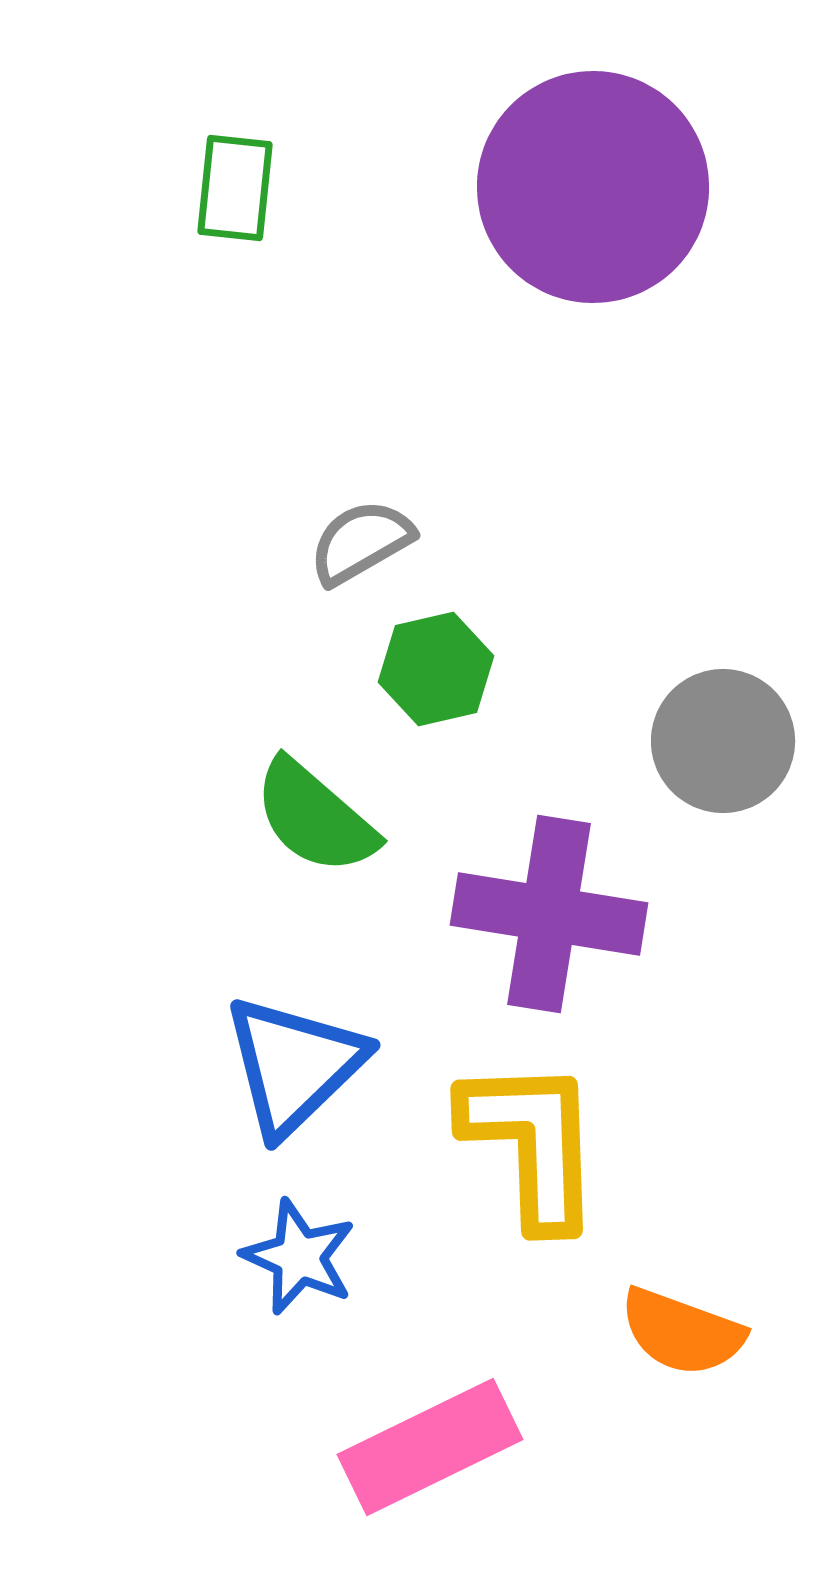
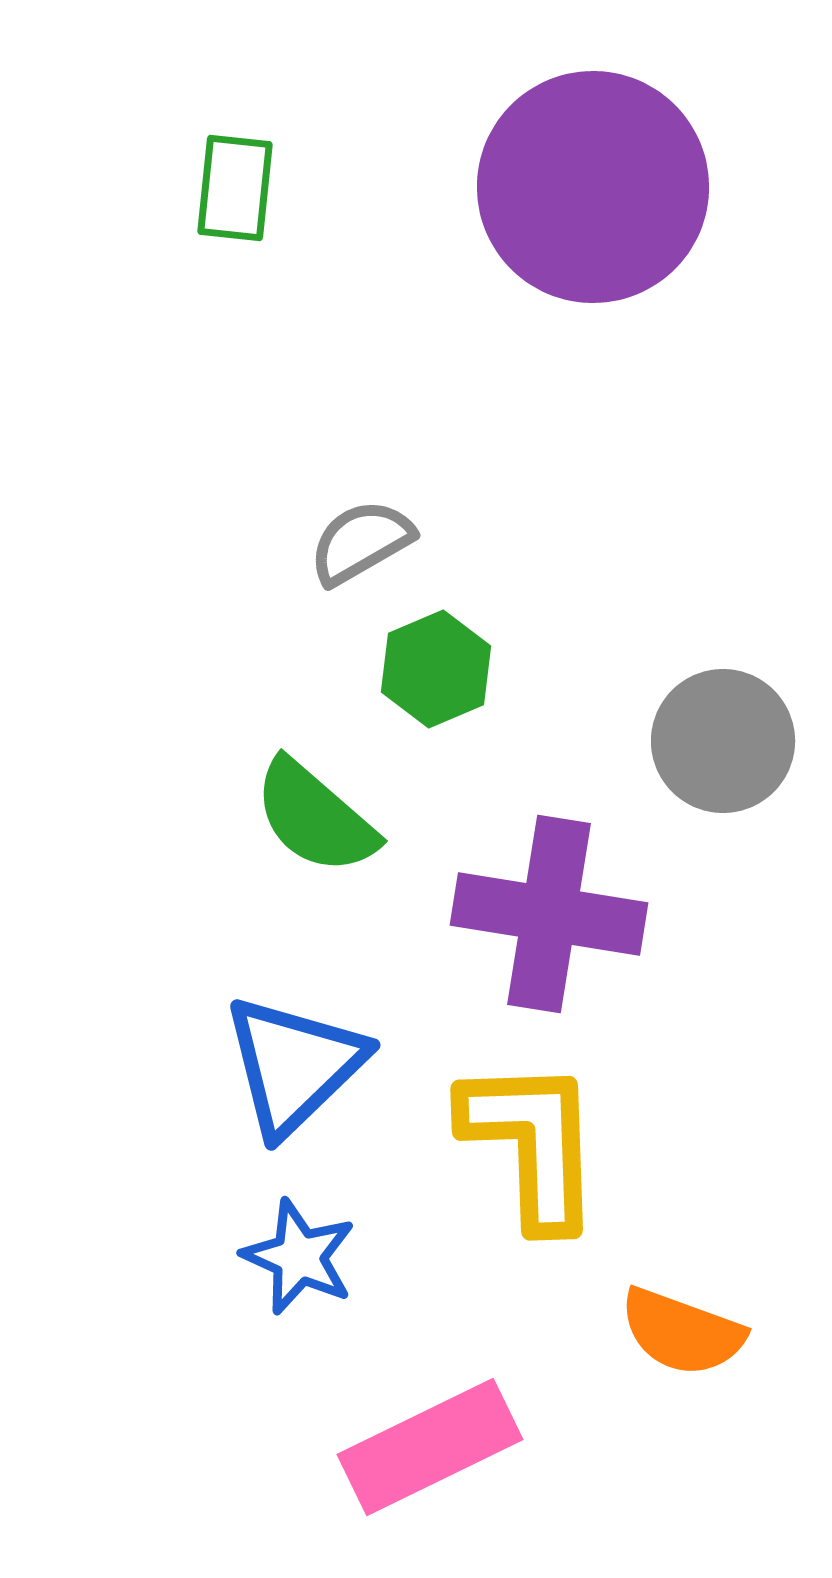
green hexagon: rotated 10 degrees counterclockwise
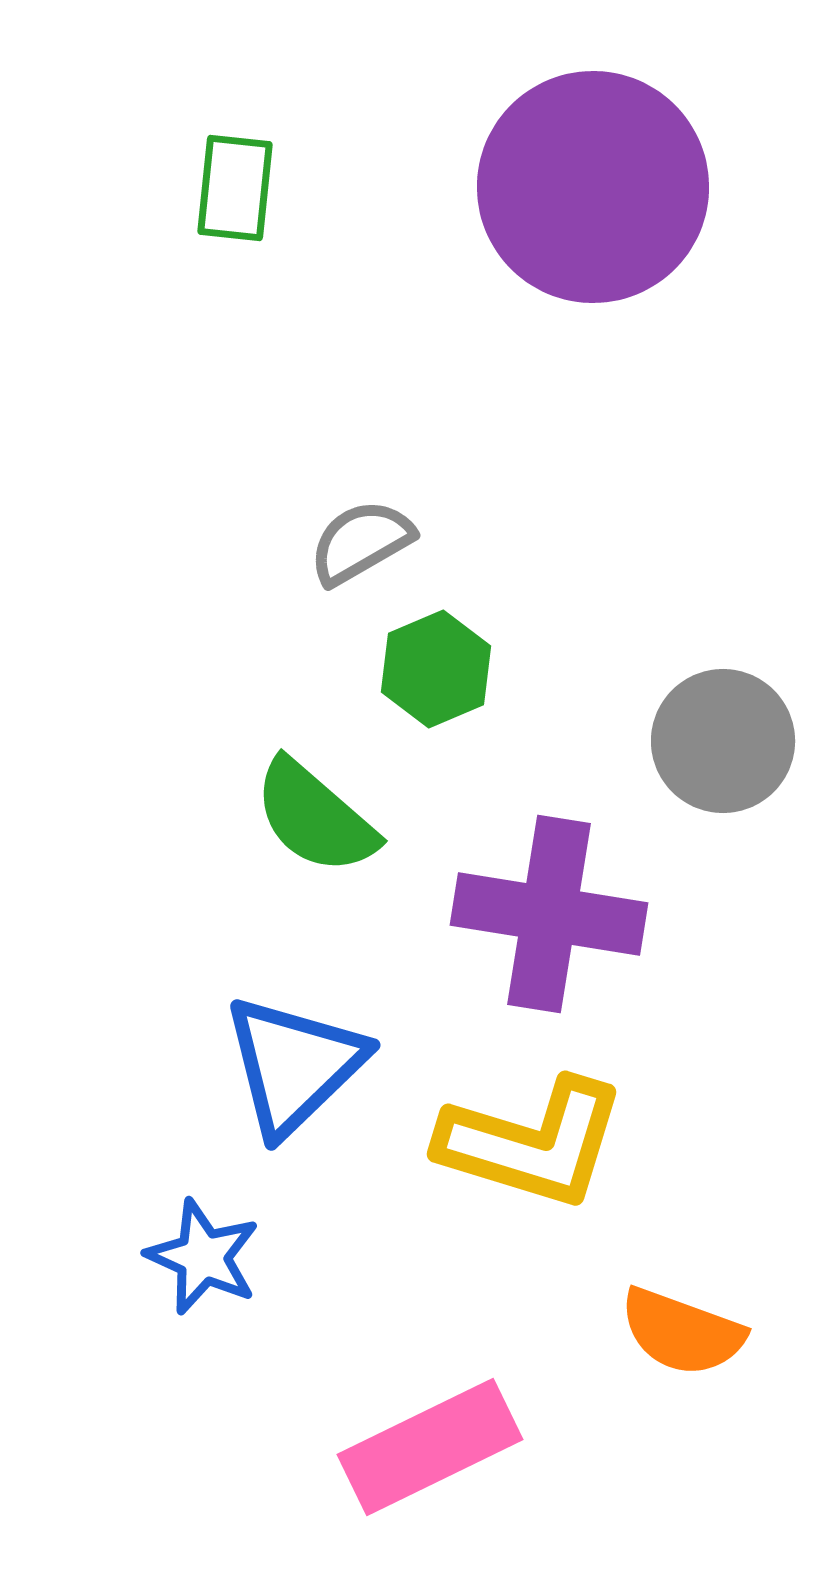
yellow L-shape: rotated 109 degrees clockwise
blue star: moved 96 px left
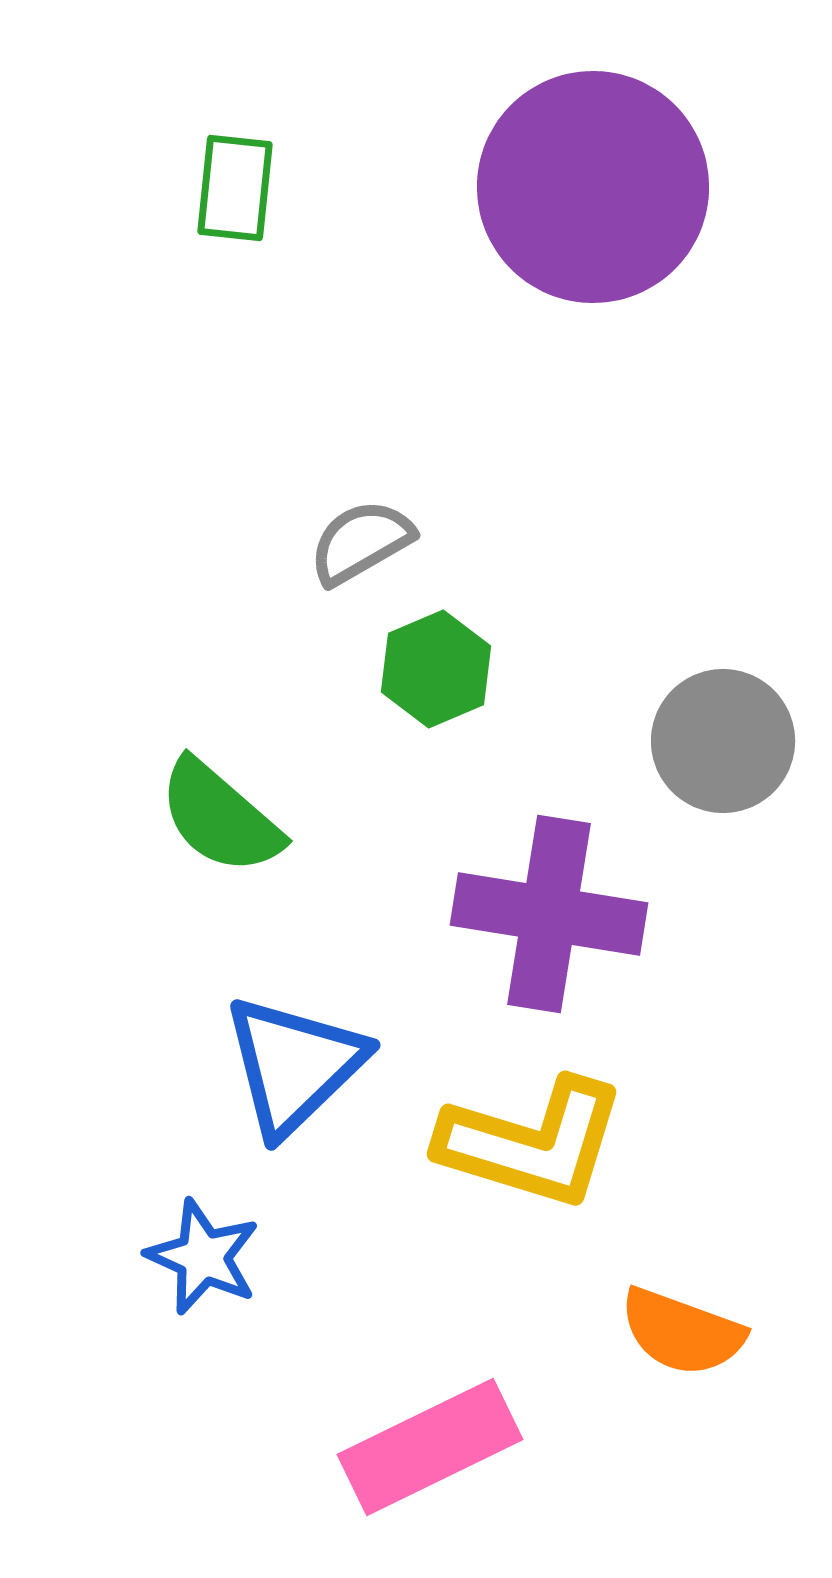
green semicircle: moved 95 px left
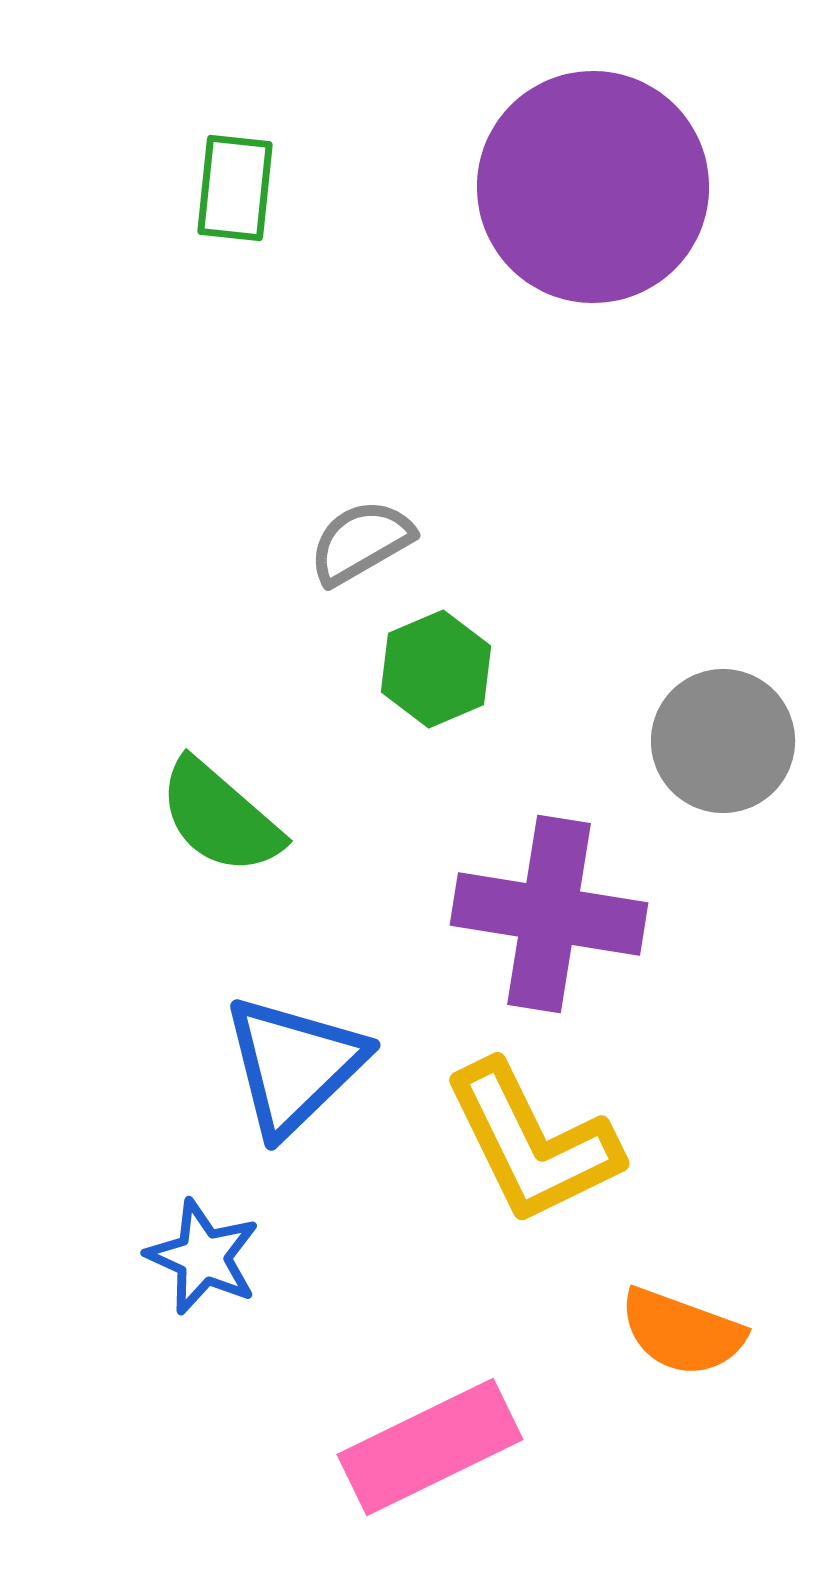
yellow L-shape: rotated 47 degrees clockwise
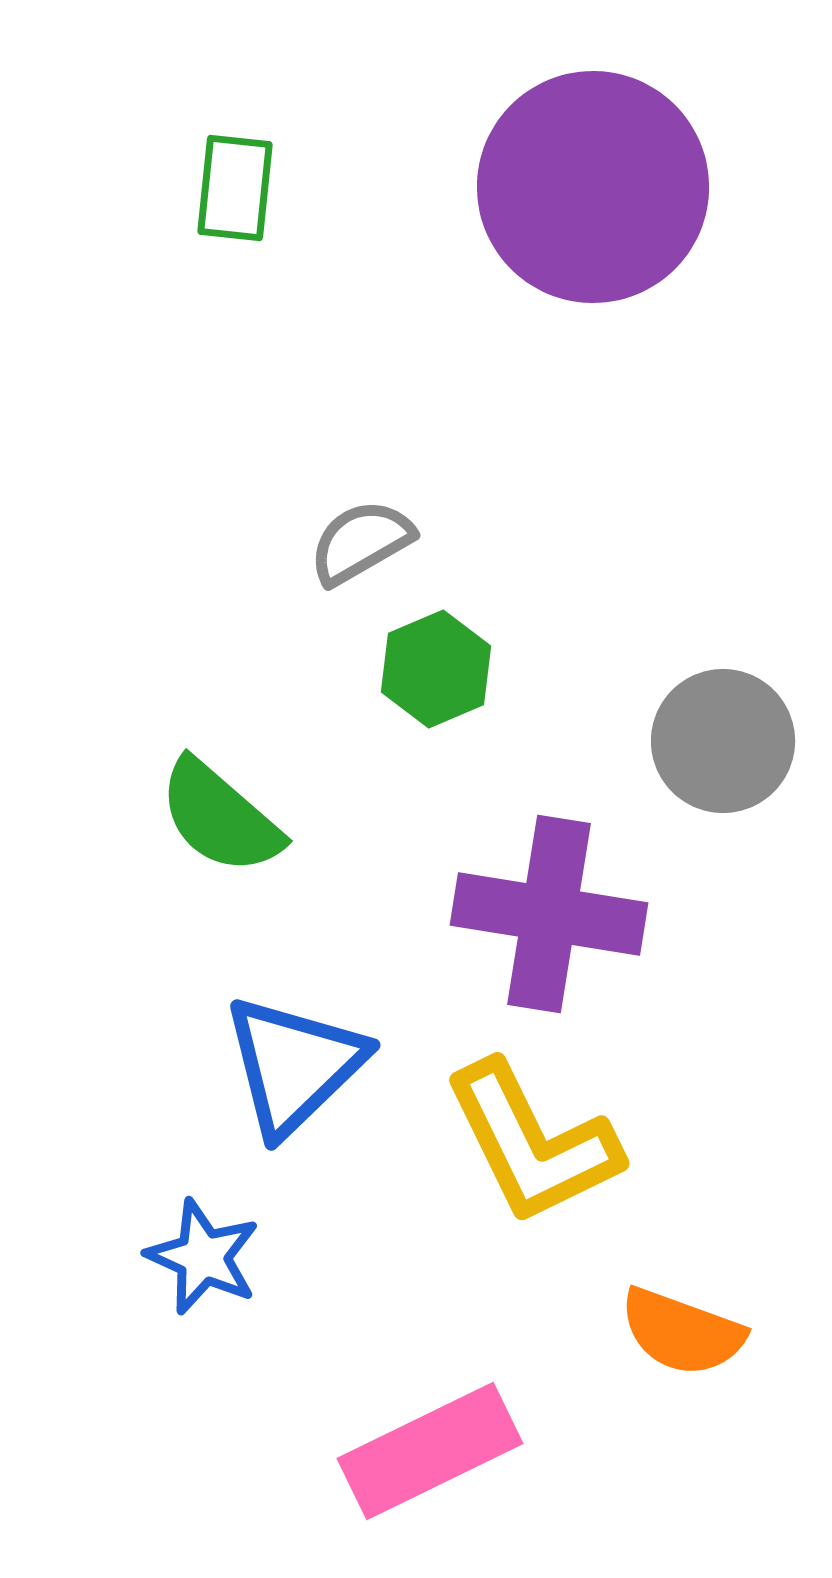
pink rectangle: moved 4 px down
